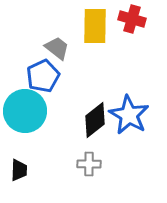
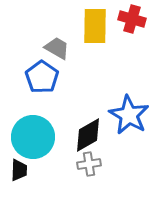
gray trapezoid: rotated 8 degrees counterclockwise
blue pentagon: moved 1 px left, 1 px down; rotated 12 degrees counterclockwise
cyan circle: moved 8 px right, 26 px down
black diamond: moved 7 px left, 15 px down; rotated 9 degrees clockwise
gray cross: rotated 10 degrees counterclockwise
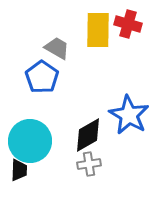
red cross: moved 4 px left, 5 px down
yellow rectangle: moved 3 px right, 4 px down
cyan circle: moved 3 px left, 4 px down
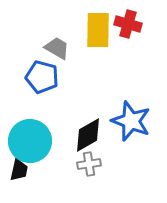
blue pentagon: rotated 20 degrees counterclockwise
blue star: moved 2 px right, 6 px down; rotated 9 degrees counterclockwise
black trapezoid: rotated 10 degrees clockwise
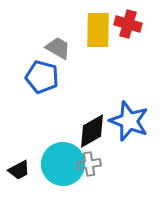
gray trapezoid: moved 1 px right
blue star: moved 2 px left
black diamond: moved 4 px right, 4 px up
cyan circle: moved 33 px right, 23 px down
black trapezoid: rotated 50 degrees clockwise
